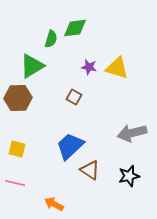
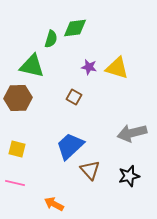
green triangle: rotated 44 degrees clockwise
brown triangle: rotated 15 degrees clockwise
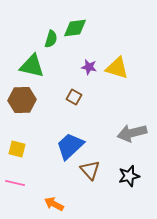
brown hexagon: moved 4 px right, 2 px down
